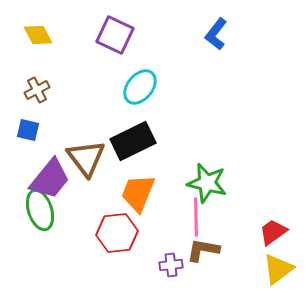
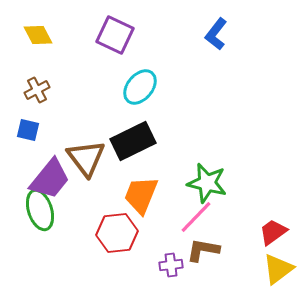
orange trapezoid: moved 3 px right, 2 px down
pink line: rotated 45 degrees clockwise
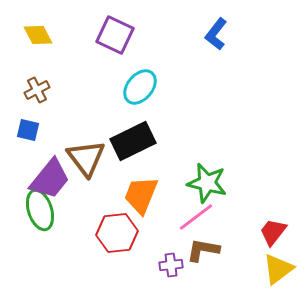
pink line: rotated 9 degrees clockwise
red trapezoid: rotated 16 degrees counterclockwise
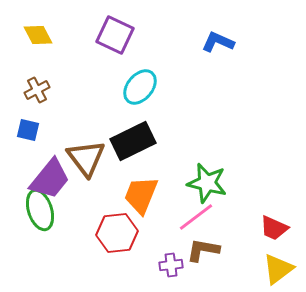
blue L-shape: moved 2 px right, 8 px down; rotated 76 degrees clockwise
red trapezoid: moved 1 px right, 4 px up; rotated 104 degrees counterclockwise
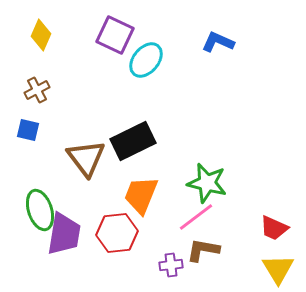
yellow diamond: moved 3 px right; rotated 52 degrees clockwise
cyan ellipse: moved 6 px right, 27 px up
purple trapezoid: moved 14 px right, 55 px down; rotated 30 degrees counterclockwise
yellow triangle: rotated 24 degrees counterclockwise
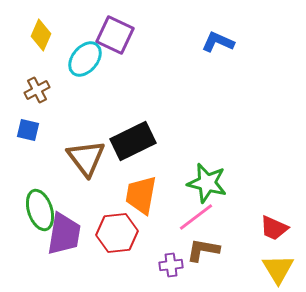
cyan ellipse: moved 61 px left, 1 px up
orange trapezoid: rotated 12 degrees counterclockwise
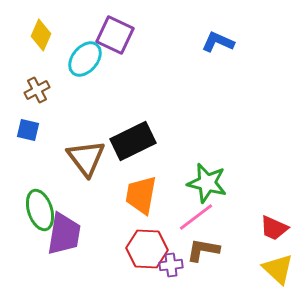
red hexagon: moved 30 px right, 16 px down; rotated 9 degrees clockwise
yellow triangle: rotated 16 degrees counterclockwise
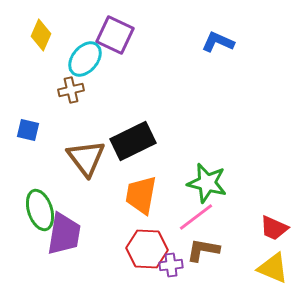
brown cross: moved 34 px right; rotated 15 degrees clockwise
yellow triangle: moved 5 px left, 1 px up; rotated 20 degrees counterclockwise
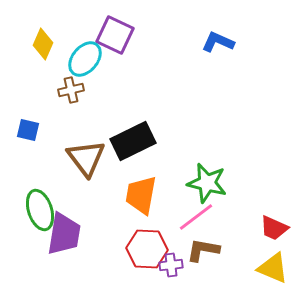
yellow diamond: moved 2 px right, 9 px down
